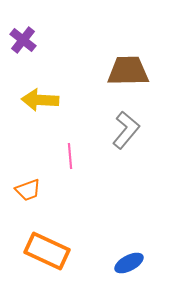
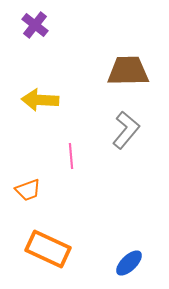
purple cross: moved 12 px right, 15 px up
pink line: moved 1 px right
orange rectangle: moved 1 px right, 2 px up
blue ellipse: rotated 16 degrees counterclockwise
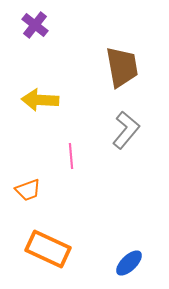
brown trapezoid: moved 6 px left, 4 px up; rotated 81 degrees clockwise
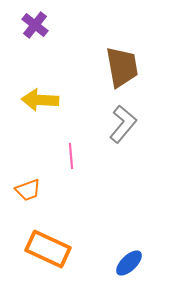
gray L-shape: moved 3 px left, 6 px up
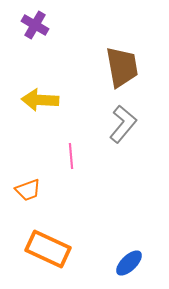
purple cross: rotated 8 degrees counterclockwise
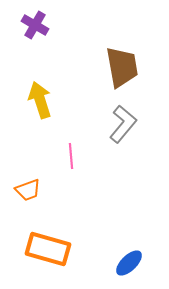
yellow arrow: rotated 69 degrees clockwise
orange rectangle: rotated 9 degrees counterclockwise
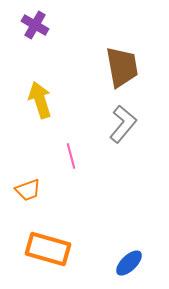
pink line: rotated 10 degrees counterclockwise
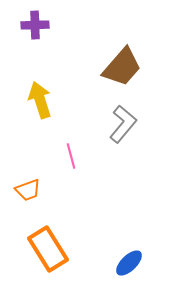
purple cross: rotated 32 degrees counterclockwise
brown trapezoid: rotated 51 degrees clockwise
orange rectangle: rotated 42 degrees clockwise
